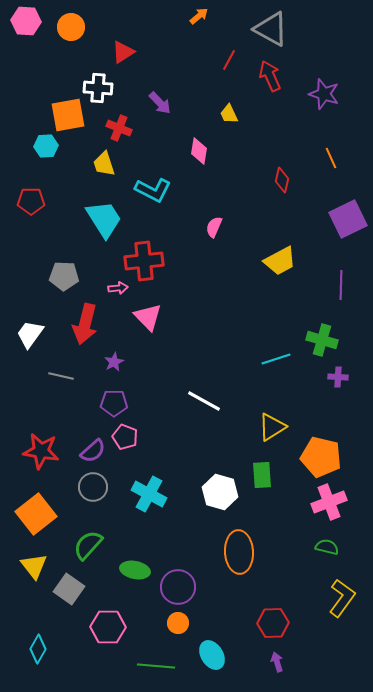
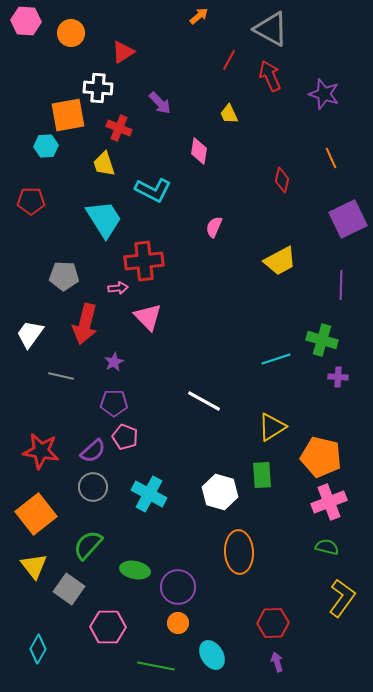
orange circle at (71, 27): moved 6 px down
green line at (156, 666): rotated 6 degrees clockwise
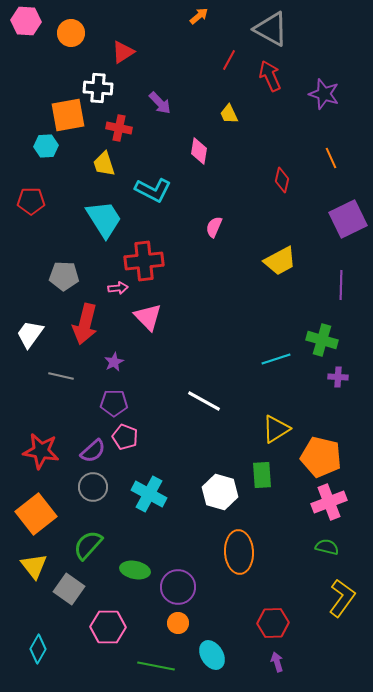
red cross at (119, 128): rotated 10 degrees counterclockwise
yellow triangle at (272, 427): moved 4 px right, 2 px down
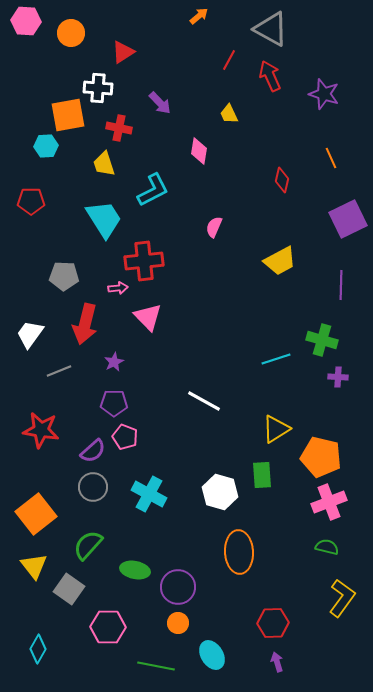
cyan L-shape at (153, 190): rotated 54 degrees counterclockwise
gray line at (61, 376): moved 2 px left, 5 px up; rotated 35 degrees counterclockwise
red star at (41, 451): moved 21 px up
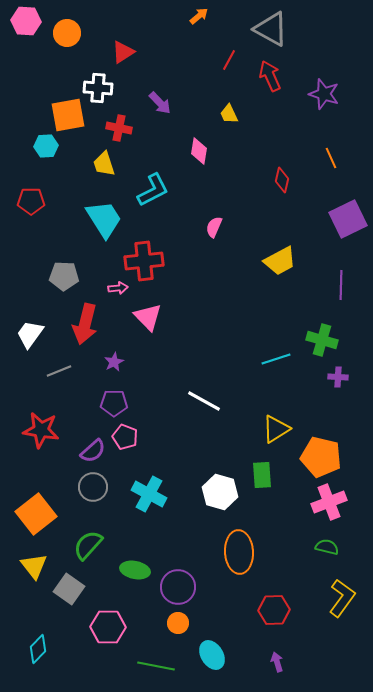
orange circle at (71, 33): moved 4 px left
red hexagon at (273, 623): moved 1 px right, 13 px up
cyan diamond at (38, 649): rotated 16 degrees clockwise
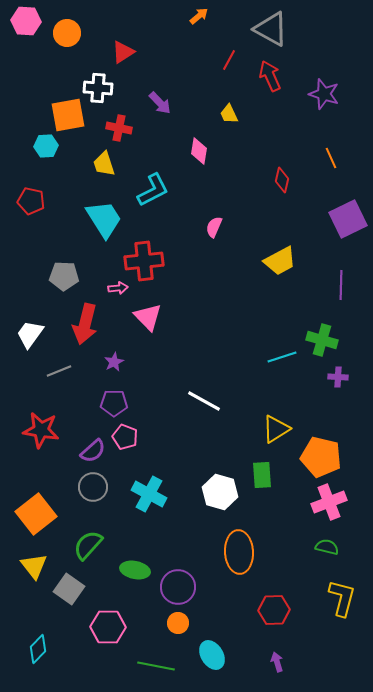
red pentagon at (31, 201): rotated 12 degrees clockwise
cyan line at (276, 359): moved 6 px right, 2 px up
yellow L-shape at (342, 598): rotated 21 degrees counterclockwise
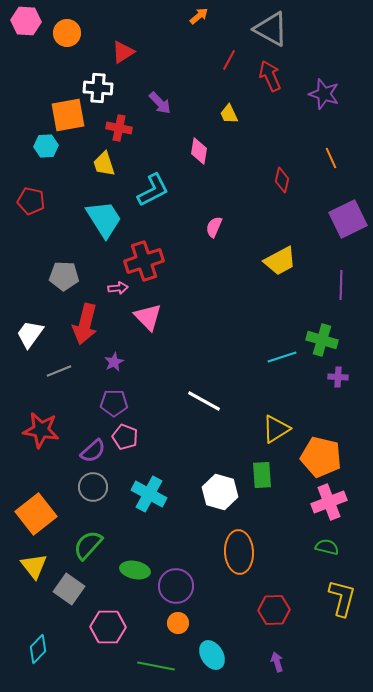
red cross at (144, 261): rotated 12 degrees counterclockwise
purple circle at (178, 587): moved 2 px left, 1 px up
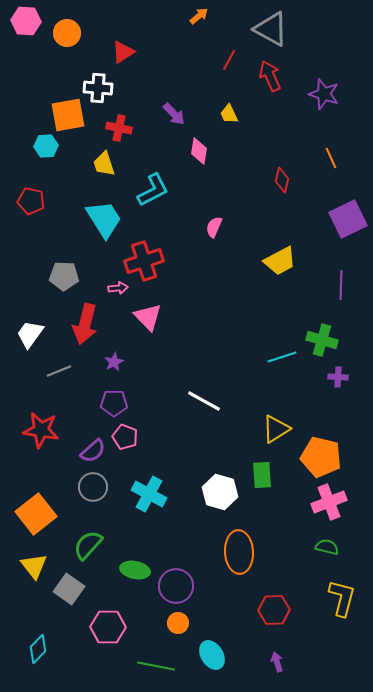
purple arrow at (160, 103): moved 14 px right, 11 px down
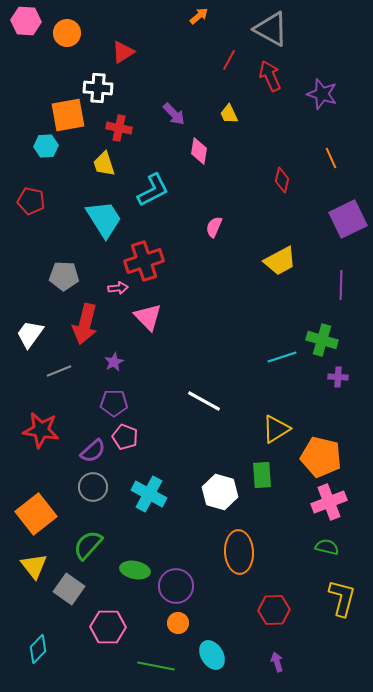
purple star at (324, 94): moved 2 px left
